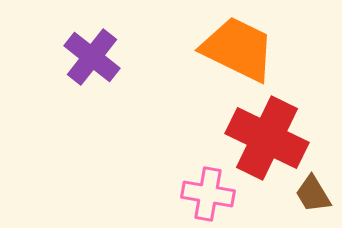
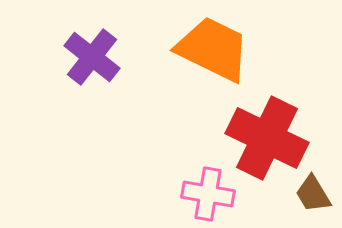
orange trapezoid: moved 25 px left
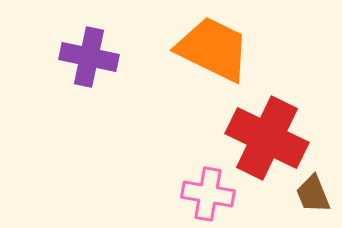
purple cross: moved 3 px left; rotated 26 degrees counterclockwise
brown trapezoid: rotated 9 degrees clockwise
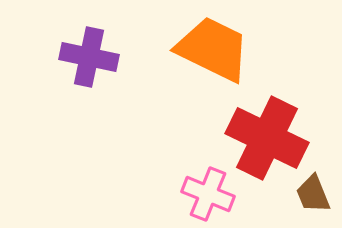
pink cross: rotated 12 degrees clockwise
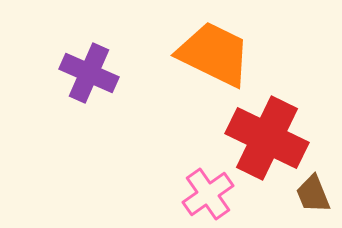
orange trapezoid: moved 1 px right, 5 px down
purple cross: moved 16 px down; rotated 12 degrees clockwise
pink cross: rotated 33 degrees clockwise
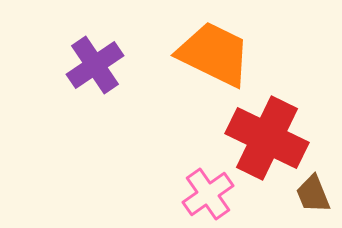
purple cross: moved 6 px right, 8 px up; rotated 32 degrees clockwise
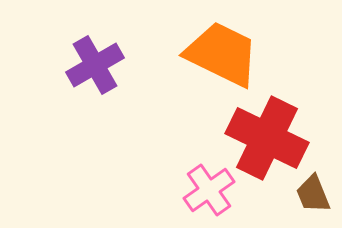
orange trapezoid: moved 8 px right
purple cross: rotated 4 degrees clockwise
pink cross: moved 1 px right, 4 px up
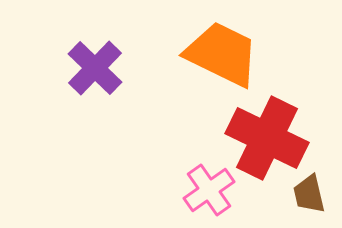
purple cross: moved 3 px down; rotated 16 degrees counterclockwise
brown trapezoid: moved 4 px left; rotated 9 degrees clockwise
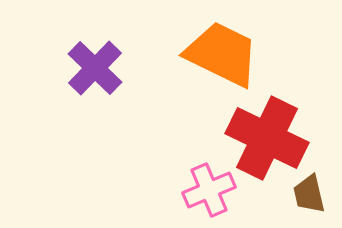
pink cross: rotated 12 degrees clockwise
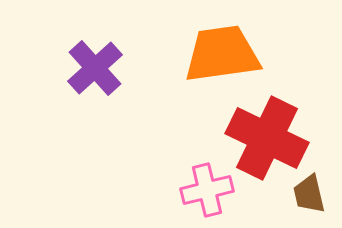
orange trapezoid: rotated 34 degrees counterclockwise
purple cross: rotated 4 degrees clockwise
pink cross: moved 2 px left; rotated 9 degrees clockwise
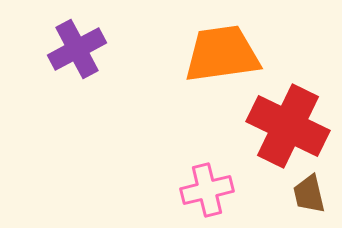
purple cross: moved 18 px left, 19 px up; rotated 14 degrees clockwise
red cross: moved 21 px right, 12 px up
